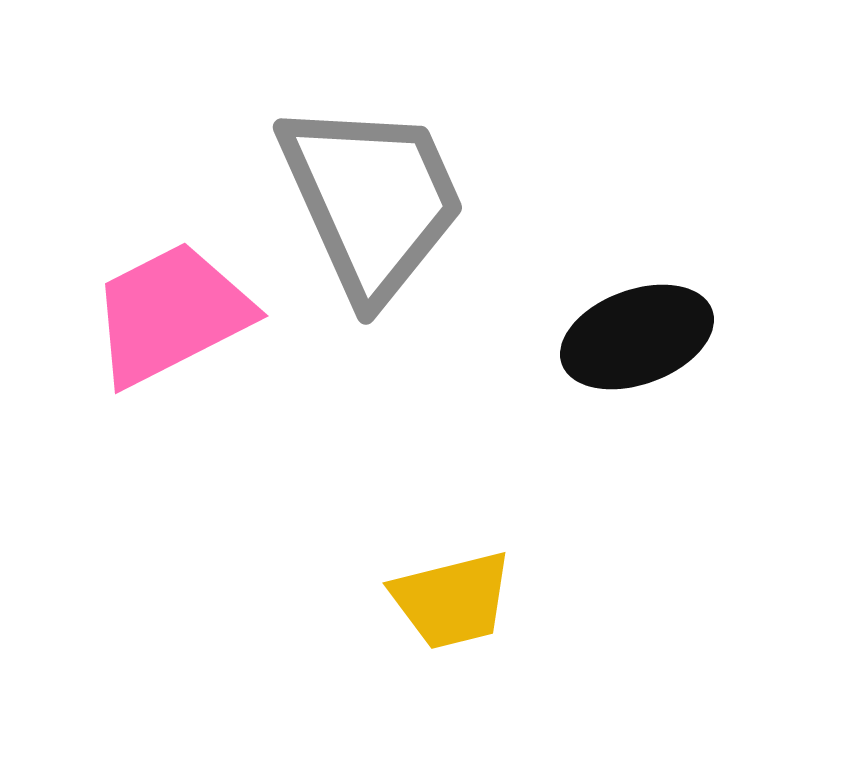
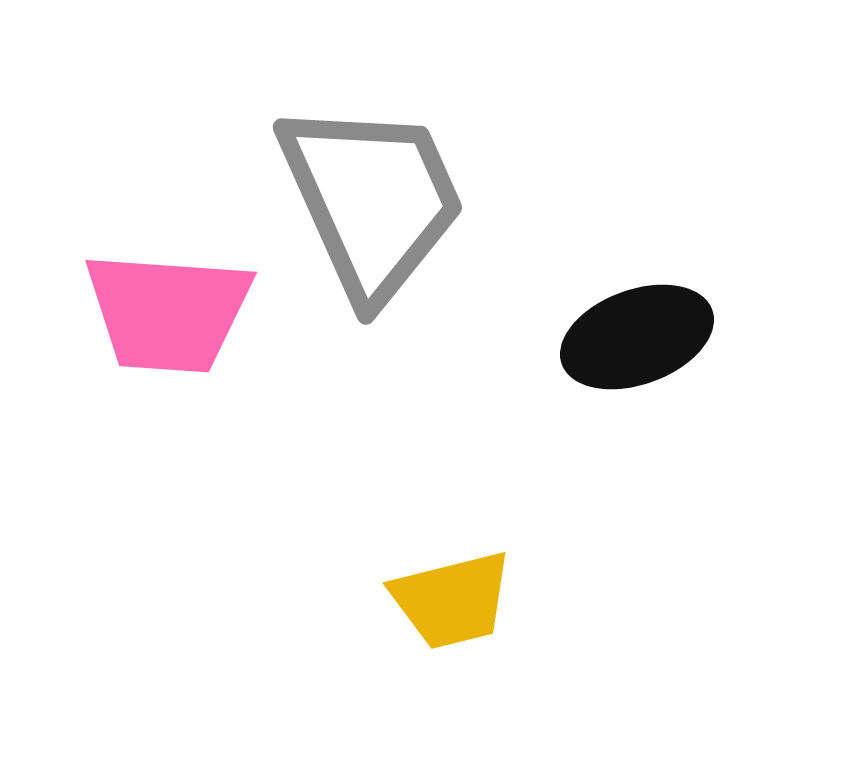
pink trapezoid: moved 3 px left, 2 px up; rotated 149 degrees counterclockwise
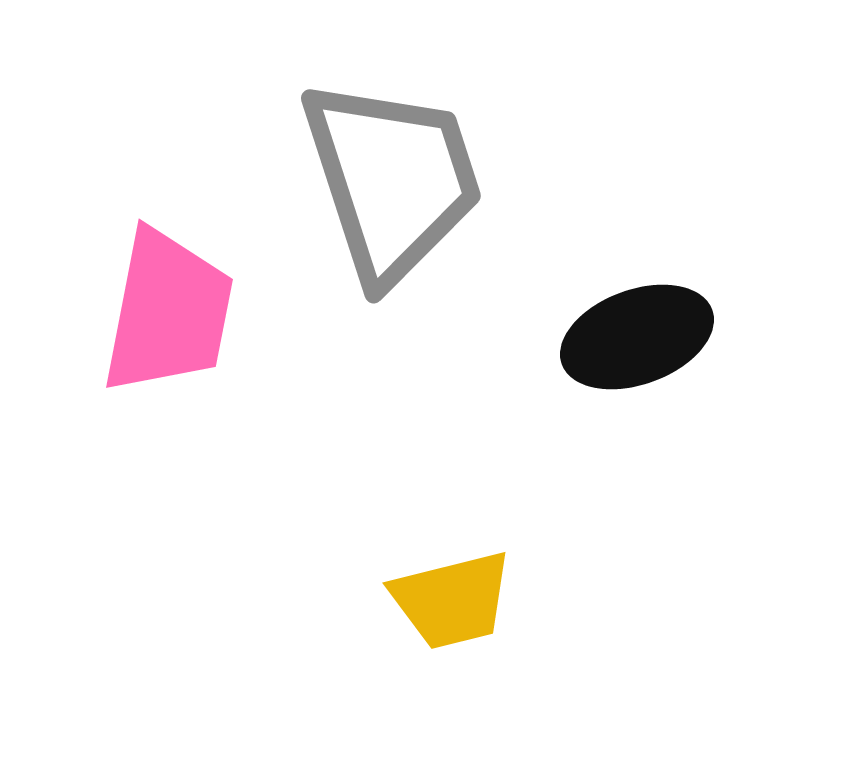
gray trapezoid: moved 20 px right, 20 px up; rotated 6 degrees clockwise
pink trapezoid: rotated 83 degrees counterclockwise
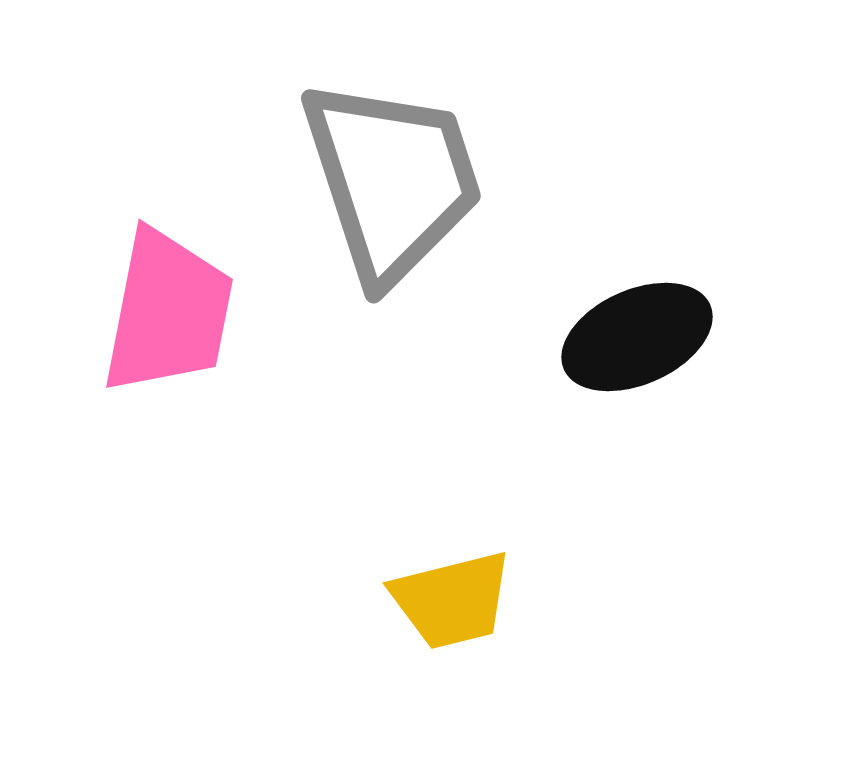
black ellipse: rotated 4 degrees counterclockwise
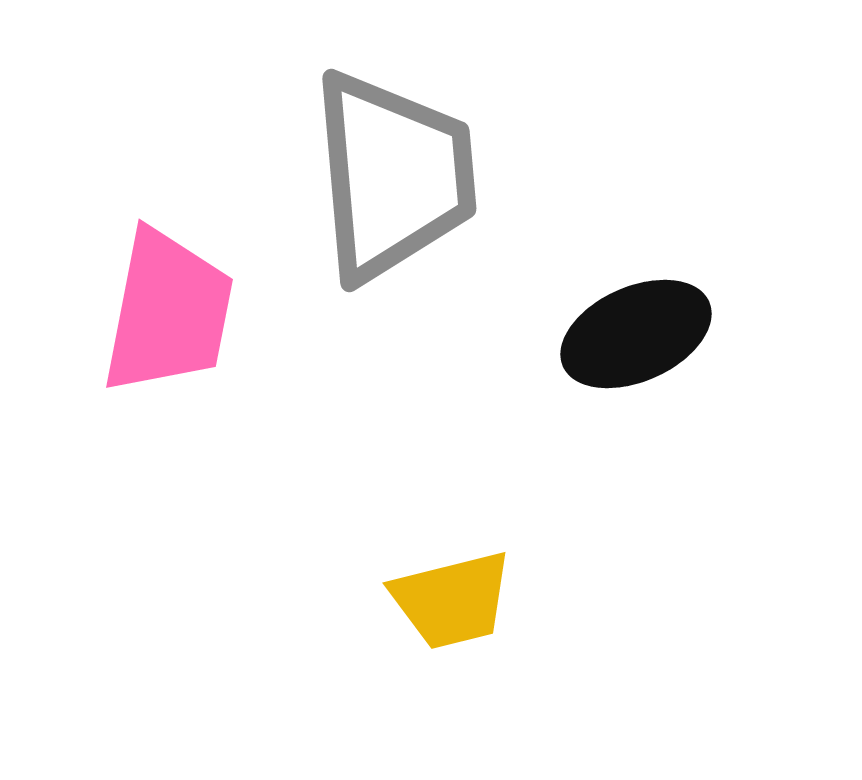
gray trapezoid: moved 1 px right, 4 px up; rotated 13 degrees clockwise
black ellipse: moved 1 px left, 3 px up
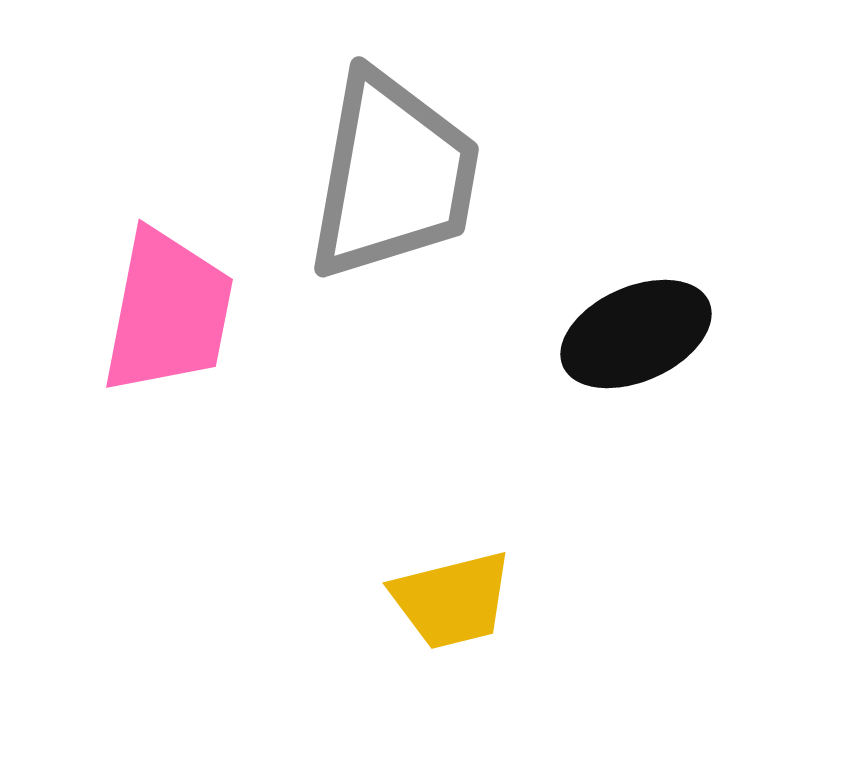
gray trapezoid: rotated 15 degrees clockwise
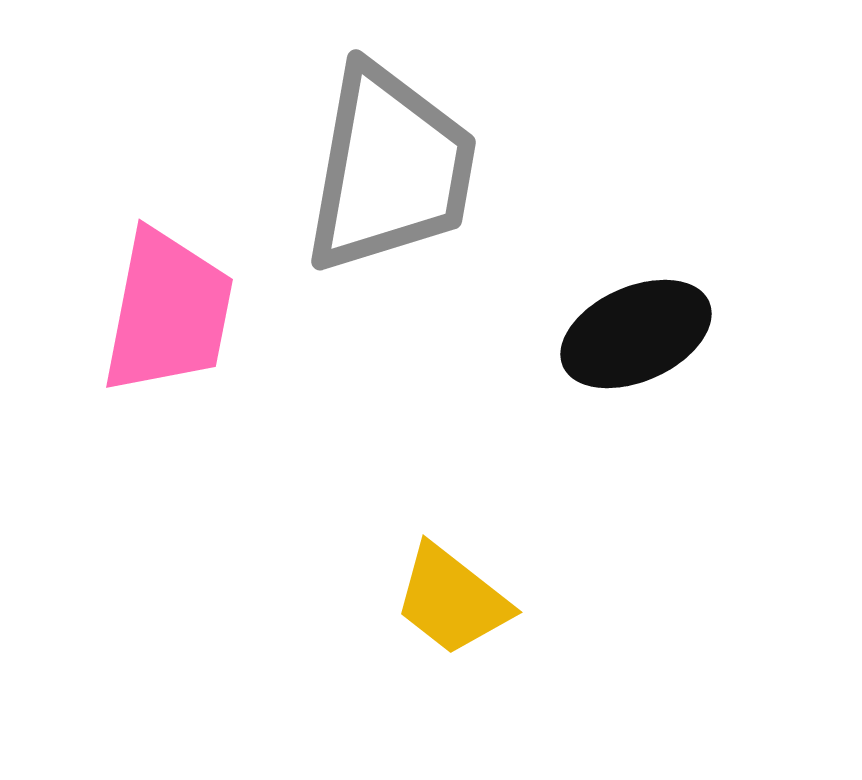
gray trapezoid: moved 3 px left, 7 px up
yellow trapezoid: rotated 52 degrees clockwise
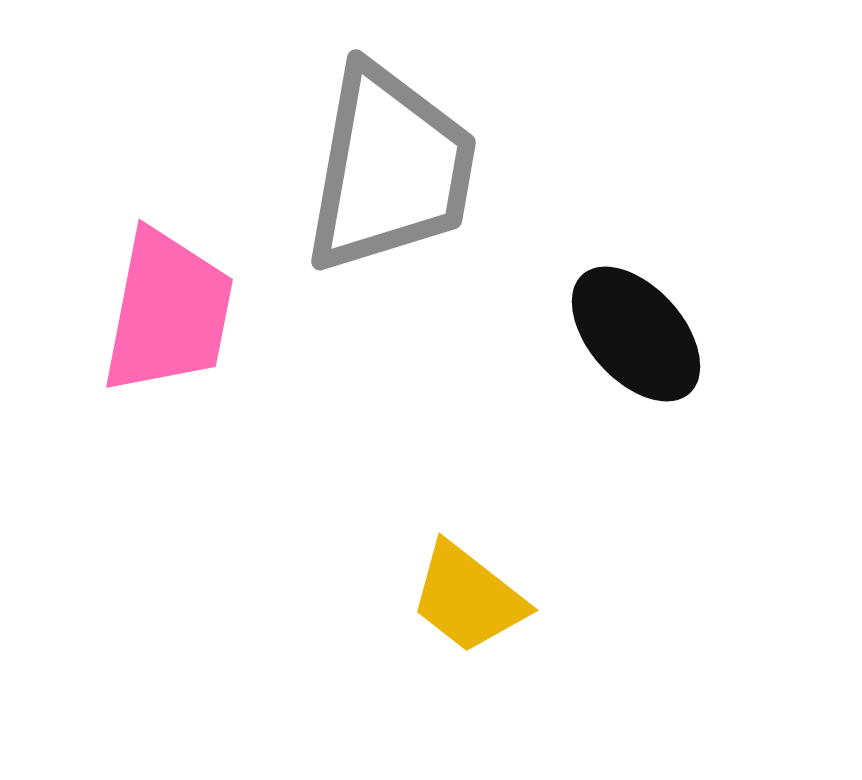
black ellipse: rotated 72 degrees clockwise
yellow trapezoid: moved 16 px right, 2 px up
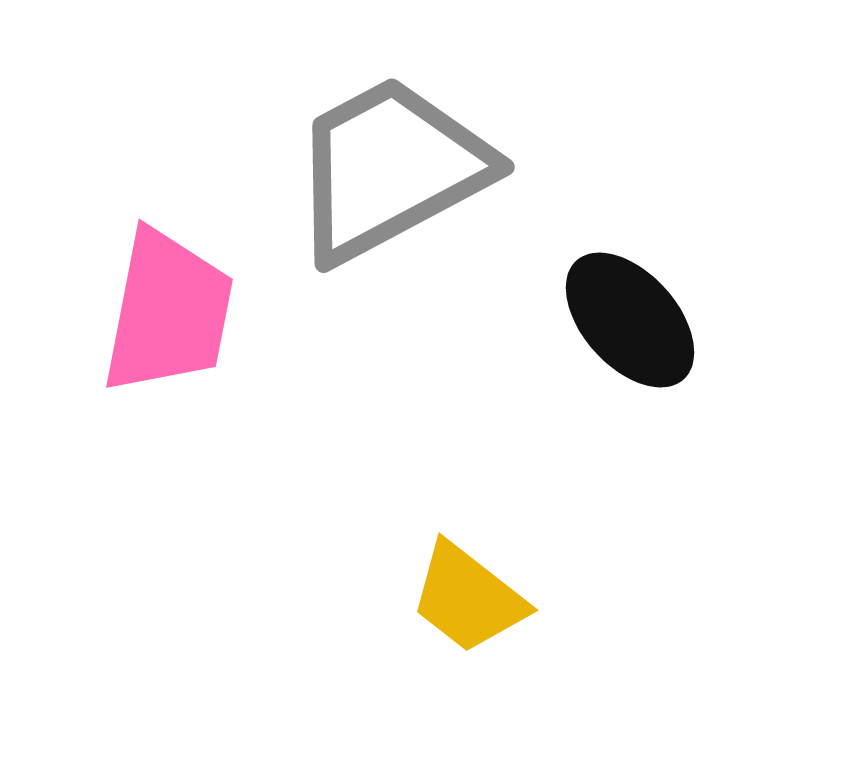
gray trapezoid: rotated 128 degrees counterclockwise
black ellipse: moved 6 px left, 14 px up
